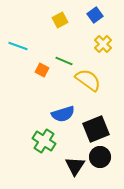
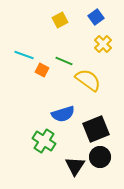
blue square: moved 1 px right, 2 px down
cyan line: moved 6 px right, 9 px down
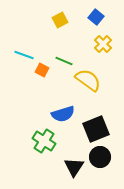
blue square: rotated 14 degrees counterclockwise
black triangle: moved 1 px left, 1 px down
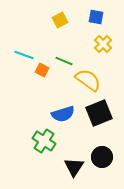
blue square: rotated 28 degrees counterclockwise
black square: moved 3 px right, 16 px up
black circle: moved 2 px right
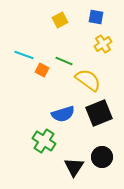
yellow cross: rotated 12 degrees clockwise
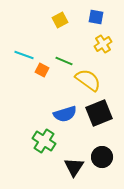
blue semicircle: moved 2 px right
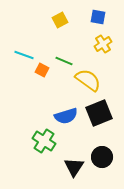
blue square: moved 2 px right
blue semicircle: moved 1 px right, 2 px down
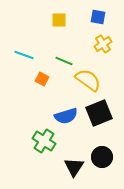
yellow square: moved 1 px left; rotated 28 degrees clockwise
orange square: moved 9 px down
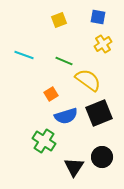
yellow square: rotated 21 degrees counterclockwise
orange square: moved 9 px right, 15 px down; rotated 32 degrees clockwise
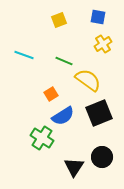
blue semicircle: moved 3 px left; rotated 15 degrees counterclockwise
green cross: moved 2 px left, 3 px up
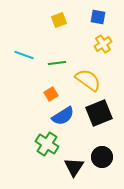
green line: moved 7 px left, 2 px down; rotated 30 degrees counterclockwise
green cross: moved 5 px right, 6 px down
